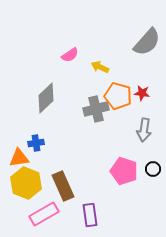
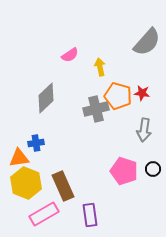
yellow arrow: rotated 54 degrees clockwise
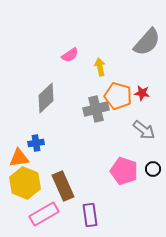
gray arrow: rotated 60 degrees counterclockwise
yellow hexagon: moved 1 px left
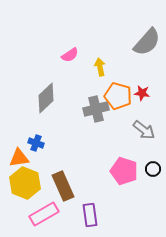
blue cross: rotated 28 degrees clockwise
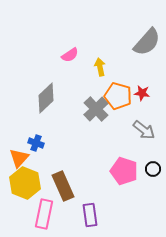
gray cross: rotated 30 degrees counterclockwise
orange triangle: rotated 40 degrees counterclockwise
pink rectangle: rotated 48 degrees counterclockwise
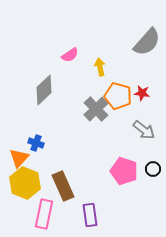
gray diamond: moved 2 px left, 8 px up
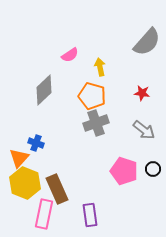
orange pentagon: moved 26 px left
gray cross: moved 14 px down; rotated 25 degrees clockwise
brown rectangle: moved 6 px left, 3 px down
